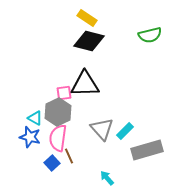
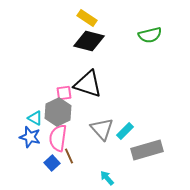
black triangle: moved 3 px right; rotated 20 degrees clockwise
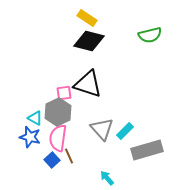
blue square: moved 3 px up
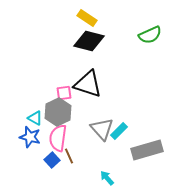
green semicircle: rotated 10 degrees counterclockwise
cyan rectangle: moved 6 px left
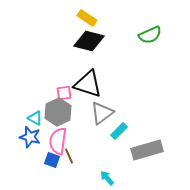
gray triangle: moved 16 px up; rotated 35 degrees clockwise
pink semicircle: moved 3 px down
blue square: rotated 28 degrees counterclockwise
